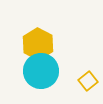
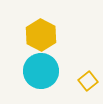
yellow hexagon: moved 3 px right, 9 px up
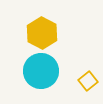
yellow hexagon: moved 1 px right, 2 px up
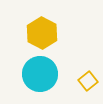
cyan circle: moved 1 px left, 3 px down
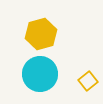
yellow hexagon: moved 1 px left, 1 px down; rotated 16 degrees clockwise
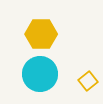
yellow hexagon: rotated 16 degrees clockwise
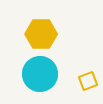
yellow square: rotated 18 degrees clockwise
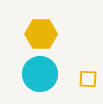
yellow square: moved 2 px up; rotated 24 degrees clockwise
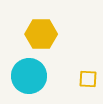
cyan circle: moved 11 px left, 2 px down
